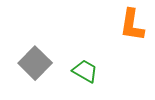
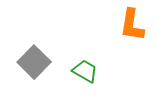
gray square: moved 1 px left, 1 px up
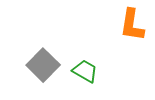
gray square: moved 9 px right, 3 px down
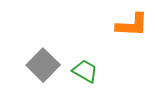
orange L-shape: rotated 96 degrees counterclockwise
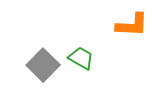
green trapezoid: moved 4 px left, 13 px up
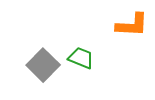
green trapezoid: rotated 8 degrees counterclockwise
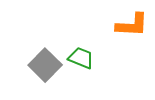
gray square: moved 2 px right
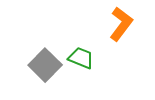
orange L-shape: moved 11 px left, 1 px up; rotated 56 degrees counterclockwise
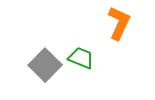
orange L-shape: moved 2 px left, 1 px up; rotated 12 degrees counterclockwise
